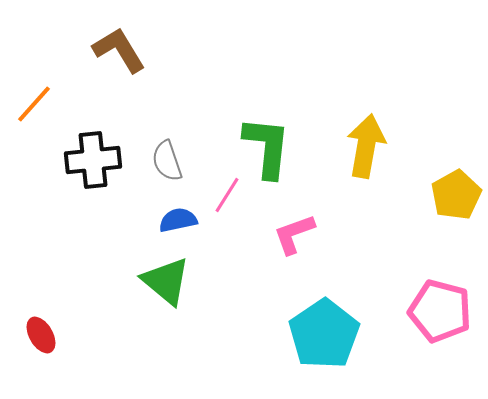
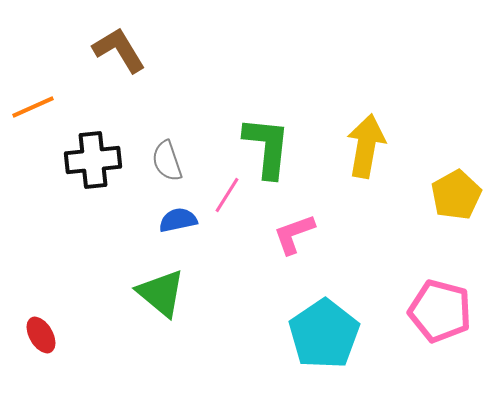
orange line: moved 1 px left, 3 px down; rotated 24 degrees clockwise
green triangle: moved 5 px left, 12 px down
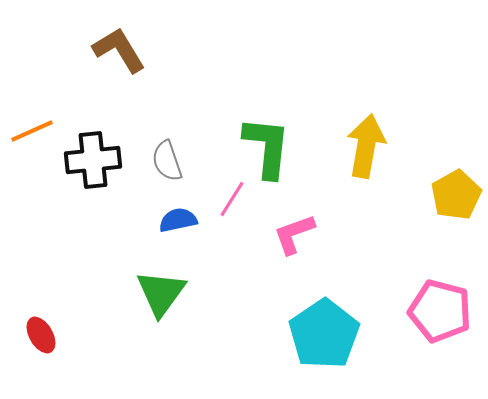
orange line: moved 1 px left, 24 px down
pink line: moved 5 px right, 4 px down
green triangle: rotated 26 degrees clockwise
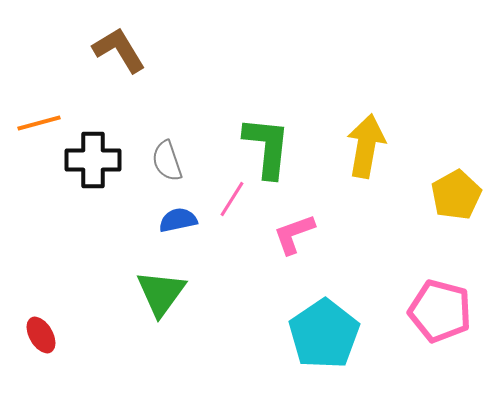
orange line: moved 7 px right, 8 px up; rotated 9 degrees clockwise
black cross: rotated 6 degrees clockwise
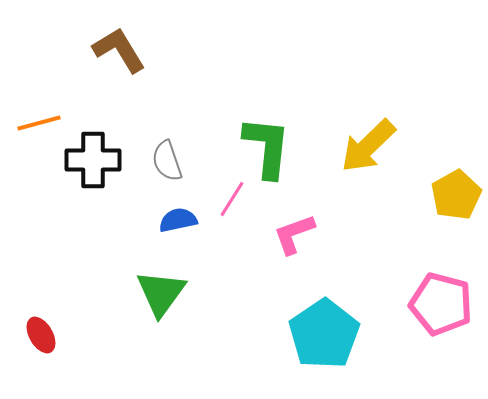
yellow arrow: moved 2 px right; rotated 144 degrees counterclockwise
pink pentagon: moved 1 px right, 7 px up
